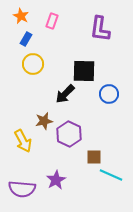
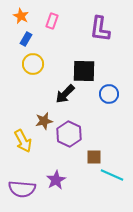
cyan line: moved 1 px right
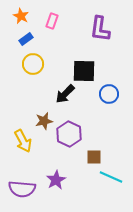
blue rectangle: rotated 24 degrees clockwise
cyan line: moved 1 px left, 2 px down
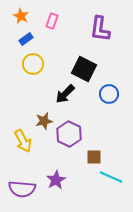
black square: moved 2 px up; rotated 25 degrees clockwise
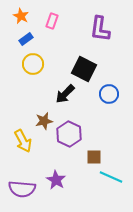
purple star: rotated 12 degrees counterclockwise
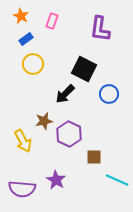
cyan line: moved 6 px right, 3 px down
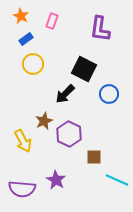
brown star: rotated 12 degrees counterclockwise
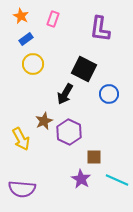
pink rectangle: moved 1 px right, 2 px up
black arrow: rotated 15 degrees counterclockwise
purple hexagon: moved 2 px up
yellow arrow: moved 2 px left, 2 px up
purple star: moved 25 px right, 1 px up
